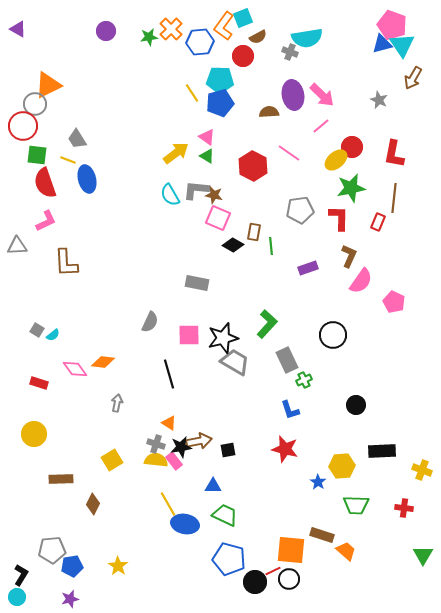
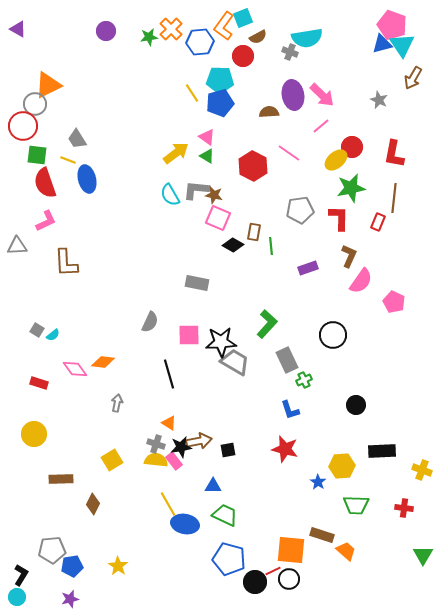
black star at (223, 338): moved 2 px left, 4 px down; rotated 12 degrees clockwise
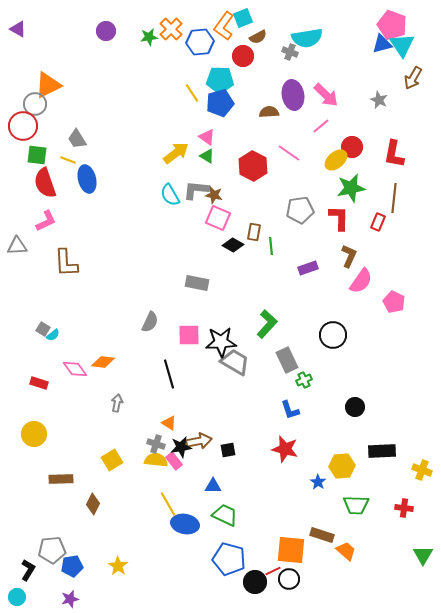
pink arrow at (322, 95): moved 4 px right
gray square at (37, 330): moved 6 px right, 1 px up
black circle at (356, 405): moved 1 px left, 2 px down
black L-shape at (21, 575): moved 7 px right, 5 px up
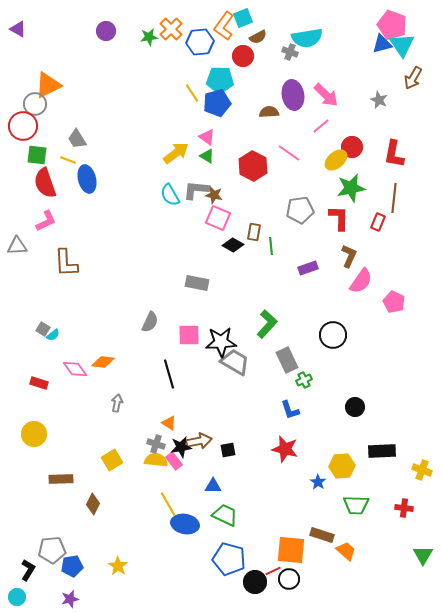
blue pentagon at (220, 103): moved 3 px left
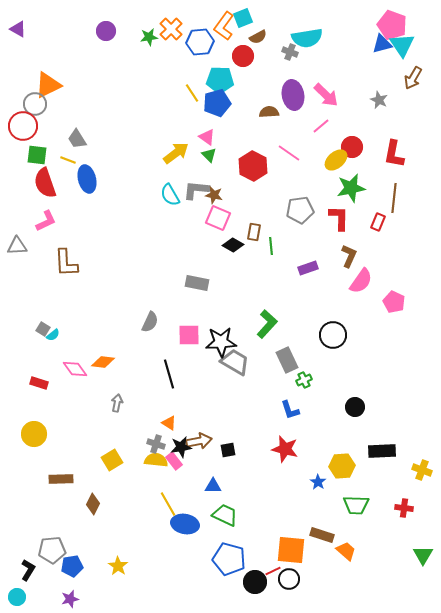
green triangle at (207, 156): moved 2 px right, 1 px up; rotated 14 degrees clockwise
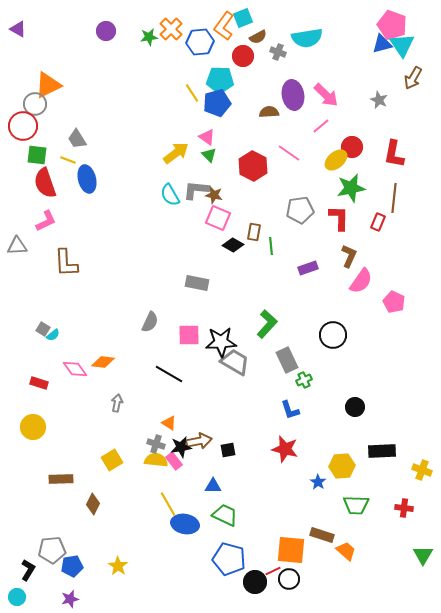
gray cross at (290, 52): moved 12 px left
black line at (169, 374): rotated 44 degrees counterclockwise
yellow circle at (34, 434): moved 1 px left, 7 px up
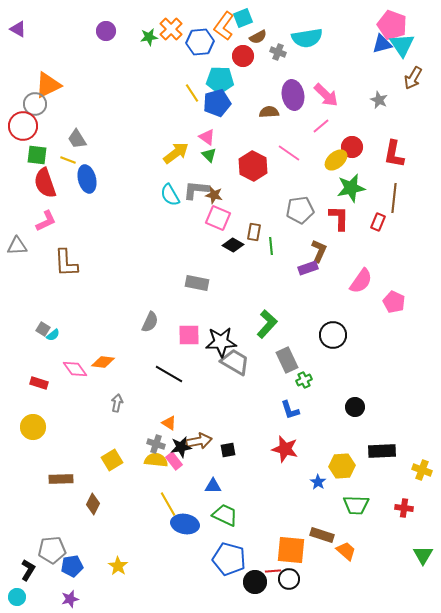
brown L-shape at (349, 256): moved 30 px left, 5 px up
red line at (273, 571): rotated 21 degrees clockwise
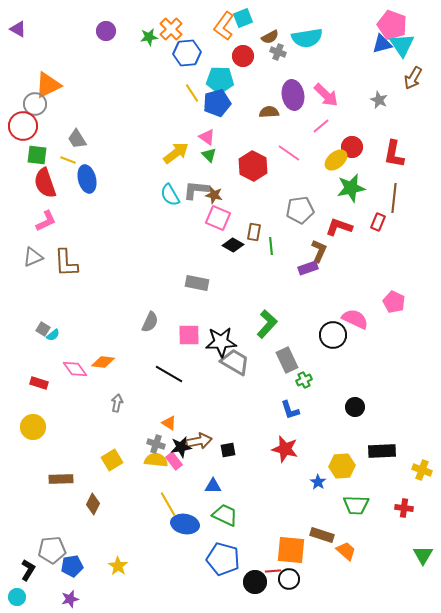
brown semicircle at (258, 37): moved 12 px right
blue hexagon at (200, 42): moved 13 px left, 11 px down
red L-shape at (339, 218): moved 9 px down; rotated 72 degrees counterclockwise
gray triangle at (17, 246): moved 16 px right, 11 px down; rotated 20 degrees counterclockwise
pink semicircle at (361, 281): moved 6 px left, 38 px down; rotated 100 degrees counterclockwise
blue pentagon at (229, 559): moved 6 px left
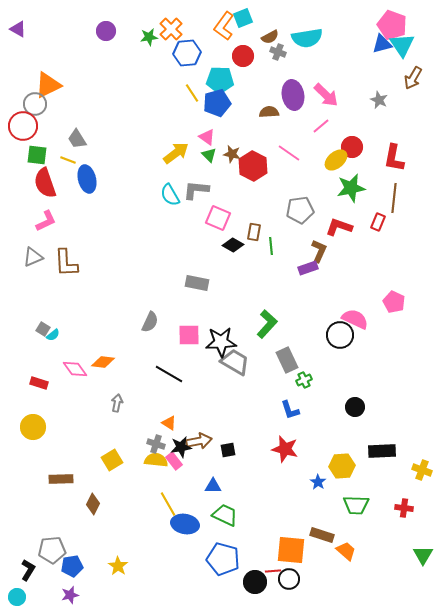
red L-shape at (394, 154): moved 4 px down
brown star at (214, 195): moved 18 px right, 41 px up
black circle at (333, 335): moved 7 px right
purple star at (70, 599): moved 4 px up
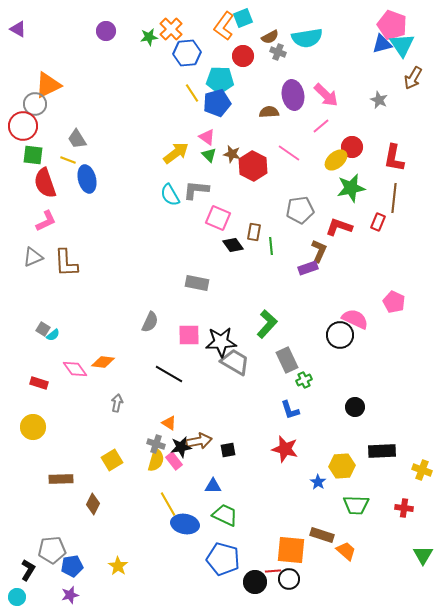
green square at (37, 155): moved 4 px left
black diamond at (233, 245): rotated 25 degrees clockwise
yellow semicircle at (156, 460): rotated 100 degrees clockwise
